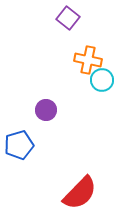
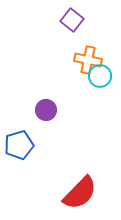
purple square: moved 4 px right, 2 px down
cyan circle: moved 2 px left, 4 px up
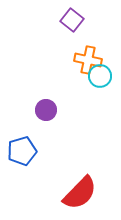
blue pentagon: moved 3 px right, 6 px down
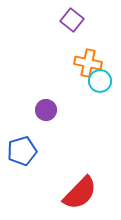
orange cross: moved 3 px down
cyan circle: moved 5 px down
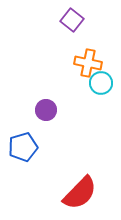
cyan circle: moved 1 px right, 2 px down
blue pentagon: moved 1 px right, 4 px up
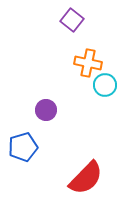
cyan circle: moved 4 px right, 2 px down
red semicircle: moved 6 px right, 15 px up
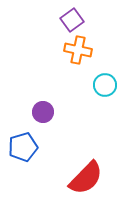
purple square: rotated 15 degrees clockwise
orange cross: moved 10 px left, 13 px up
purple circle: moved 3 px left, 2 px down
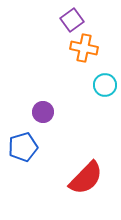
orange cross: moved 6 px right, 2 px up
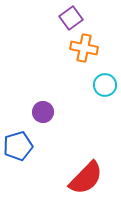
purple square: moved 1 px left, 2 px up
blue pentagon: moved 5 px left, 1 px up
